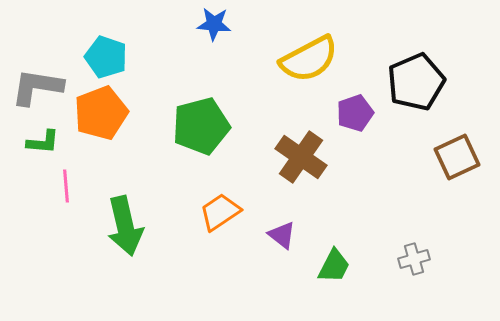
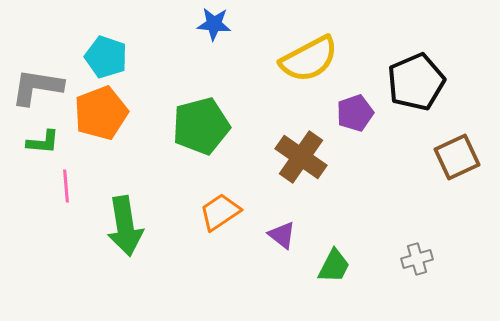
green arrow: rotated 4 degrees clockwise
gray cross: moved 3 px right
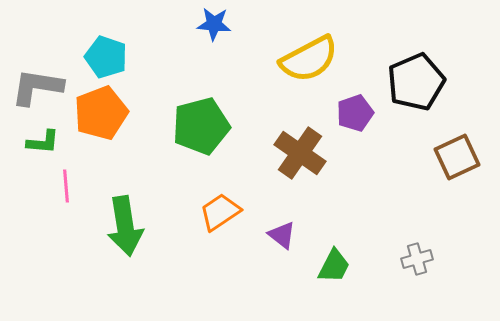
brown cross: moved 1 px left, 4 px up
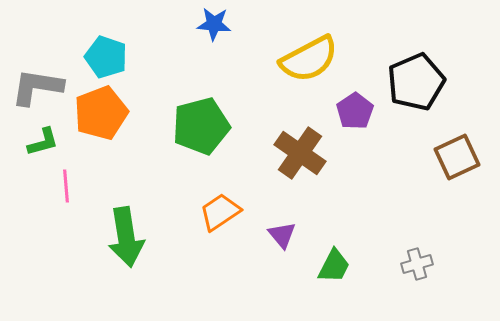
purple pentagon: moved 2 px up; rotated 15 degrees counterclockwise
green L-shape: rotated 20 degrees counterclockwise
green arrow: moved 1 px right, 11 px down
purple triangle: rotated 12 degrees clockwise
gray cross: moved 5 px down
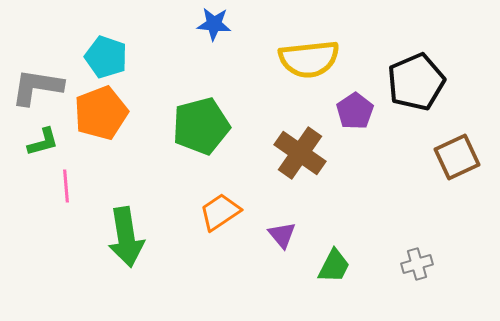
yellow semicircle: rotated 22 degrees clockwise
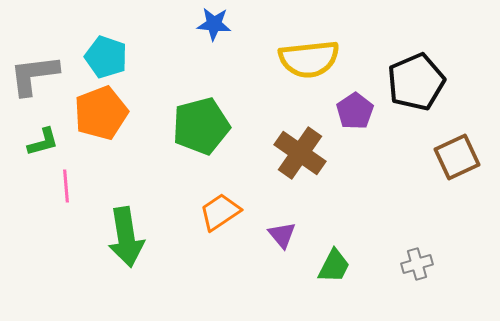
gray L-shape: moved 3 px left, 12 px up; rotated 16 degrees counterclockwise
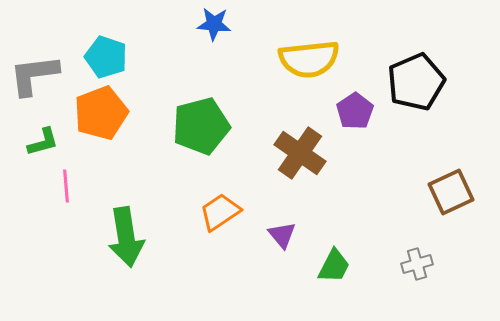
brown square: moved 6 px left, 35 px down
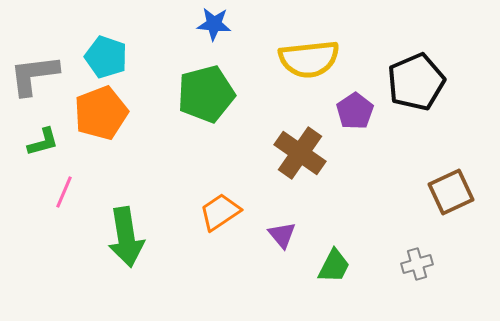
green pentagon: moved 5 px right, 32 px up
pink line: moved 2 px left, 6 px down; rotated 28 degrees clockwise
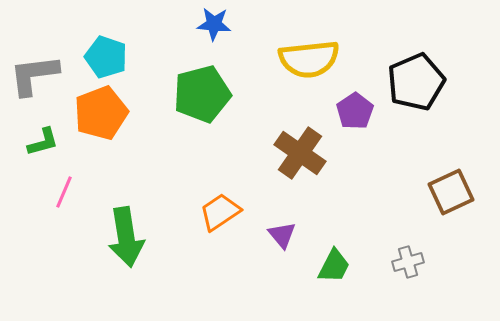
green pentagon: moved 4 px left
gray cross: moved 9 px left, 2 px up
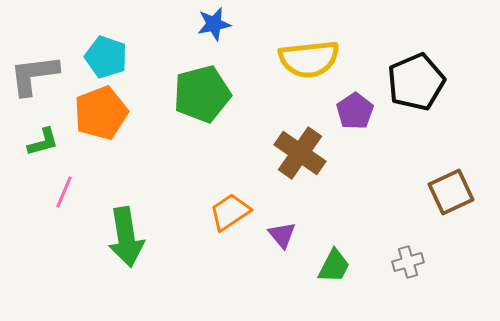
blue star: rotated 16 degrees counterclockwise
orange trapezoid: moved 10 px right
